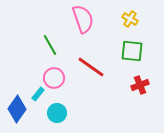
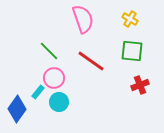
green line: moved 1 px left, 6 px down; rotated 15 degrees counterclockwise
red line: moved 6 px up
cyan rectangle: moved 2 px up
cyan circle: moved 2 px right, 11 px up
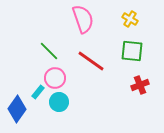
pink circle: moved 1 px right
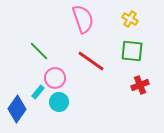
green line: moved 10 px left
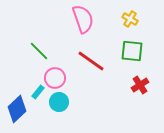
red cross: rotated 12 degrees counterclockwise
blue diamond: rotated 12 degrees clockwise
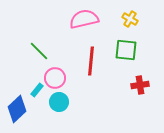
pink semicircle: moved 1 px right; rotated 84 degrees counterclockwise
green square: moved 6 px left, 1 px up
red line: rotated 60 degrees clockwise
red cross: rotated 24 degrees clockwise
cyan rectangle: moved 1 px left, 2 px up
